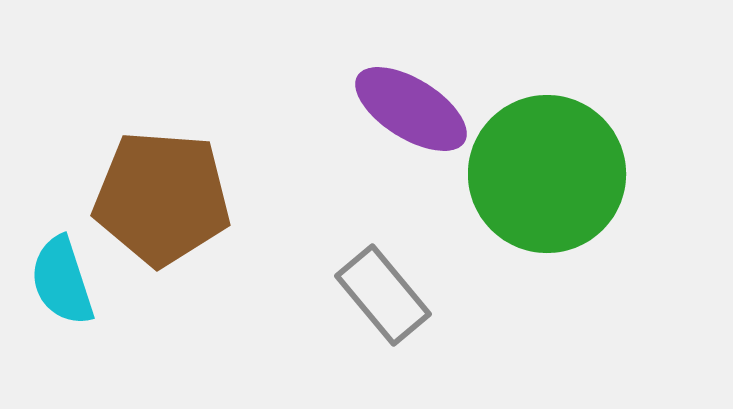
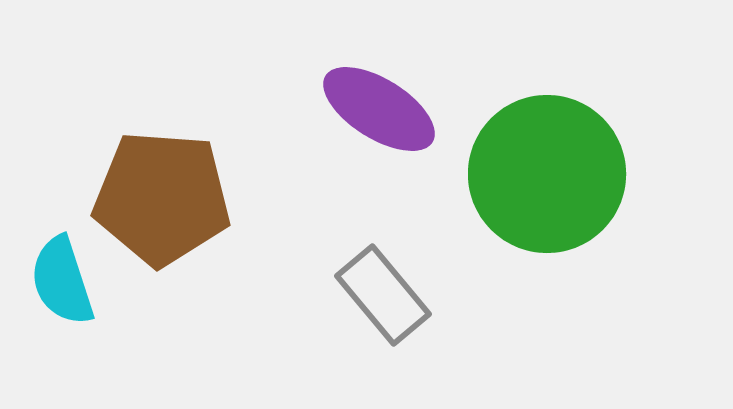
purple ellipse: moved 32 px left
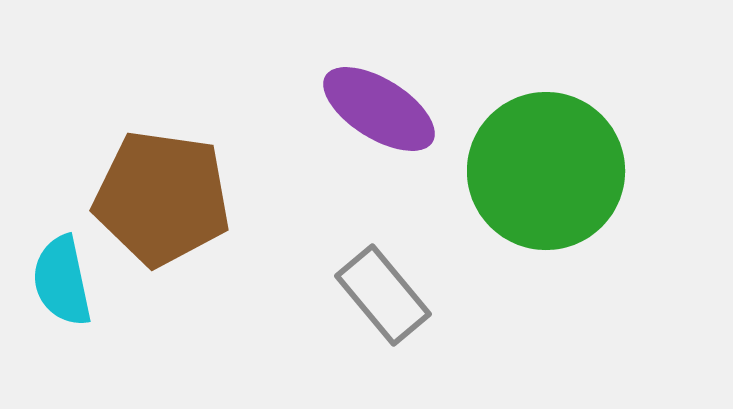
green circle: moved 1 px left, 3 px up
brown pentagon: rotated 4 degrees clockwise
cyan semicircle: rotated 6 degrees clockwise
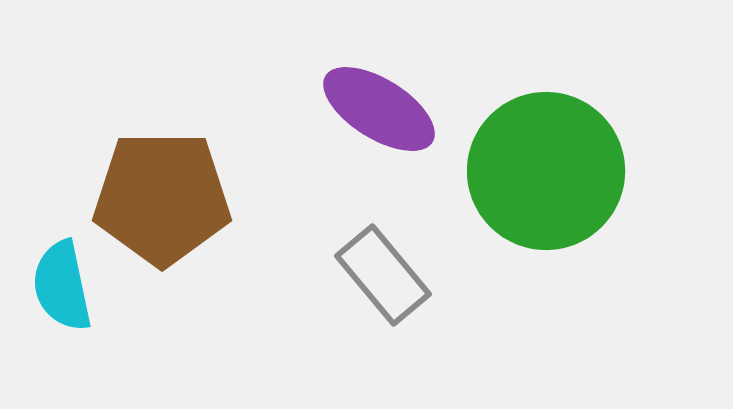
brown pentagon: rotated 8 degrees counterclockwise
cyan semicircle: moved 5 px down
gray rectangle: moved 20 px up
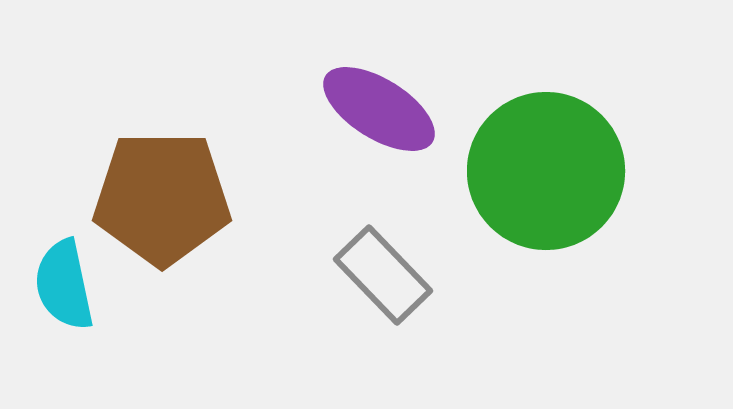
gray rectangle: rotated 4 degrees counterclockwise
cyan semicircle: moved 2 px right, 1 px up
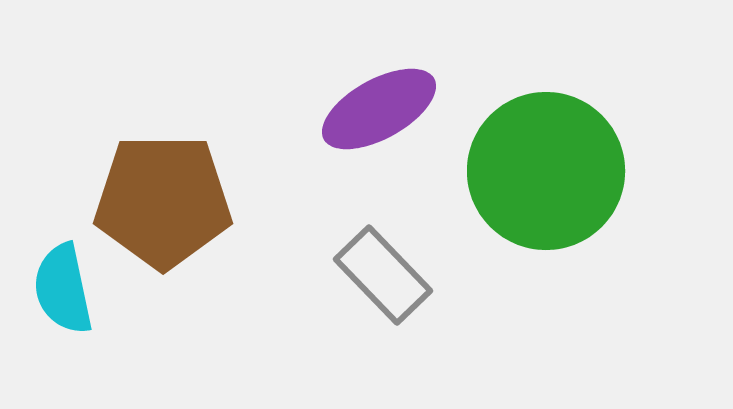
purple ellipse: rotated 61 degrees counterclockwise
brown pentagon: moved 1 px right, 3 px down
cyan semicircle: moved 1 px left, 4 px down
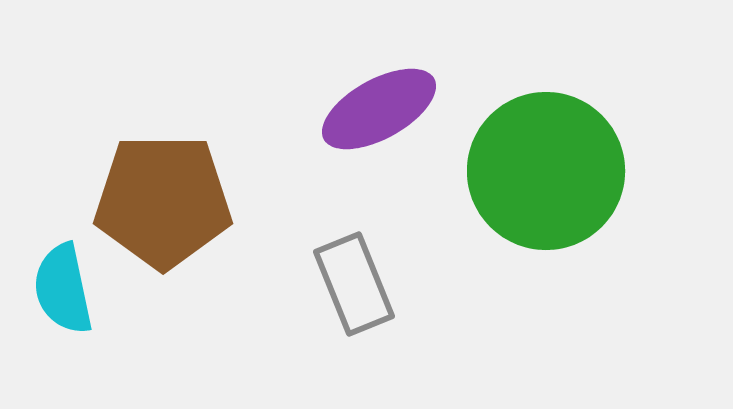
gray rectangle: moved 29 px left, 9 px down; rotated 22 degrees clockwise
